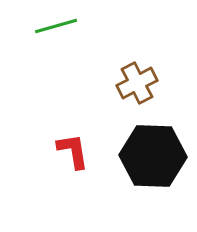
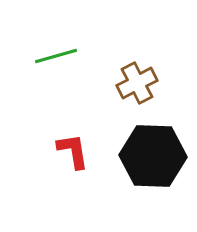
green line: moved 30 px down
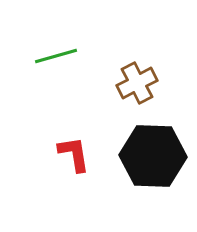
red L-shape: moved 1 px right, 3 px down
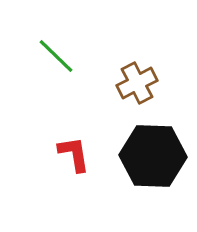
green line: rotated 60 degrees clockwise
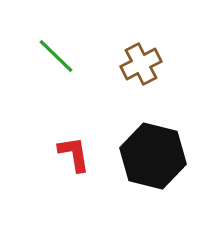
brown cross: moved 4 px right, 19 px up
black hexagon: rotated 12 degrees clockwise
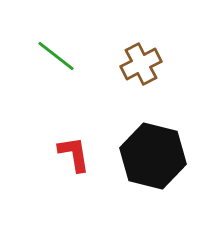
green line: rotated 6 degrees counterclockwise
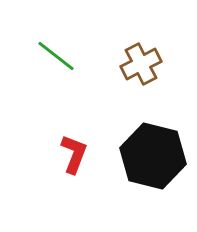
red L-shape: rotated 30 degrees clockwise
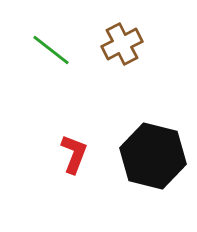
green line: moved 5 px left, 6 px up
brown cross: moved 19 px left, 20 px up
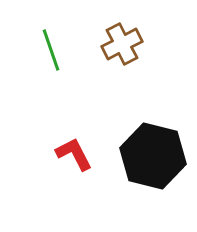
green line: rotated 33 degrees clockwise
red L-shape: rotated 48 degrees counterclockwise
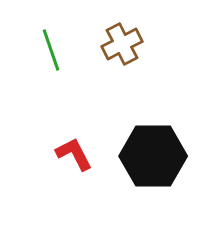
black hexagon: rotated 14 degrees counterclockwise
